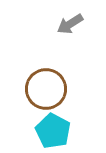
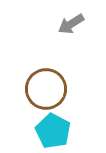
gray arrow: moved 1 px right
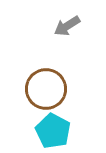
gray arrow: moved 4 px left, 2 px down
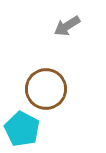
cyan pentagon: moved 31 px left, 2 px up
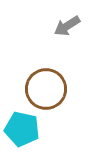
cyan pentagon: rotated 16 degrees counterclockwise
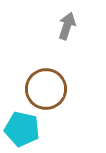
gray arrow: rotated 140 degrees clockwise
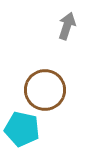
brown circle: moved 1 px left, 1 px down
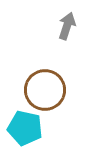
cyan pentagon: moved 3 px right, 1 px up
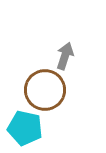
gray arrow: moved 2 px left, 30 px down
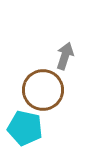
brown circle: moved 2 px left
